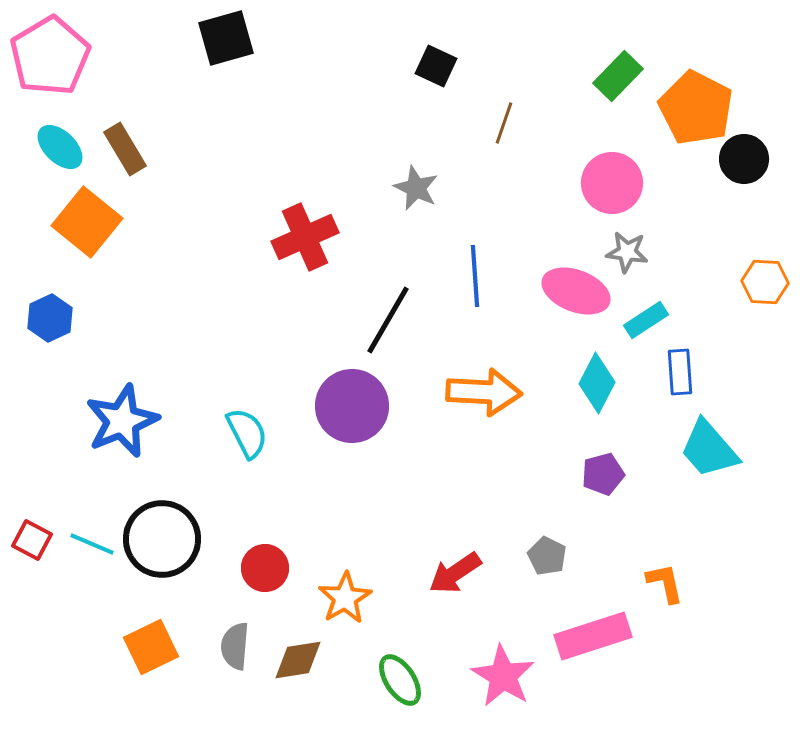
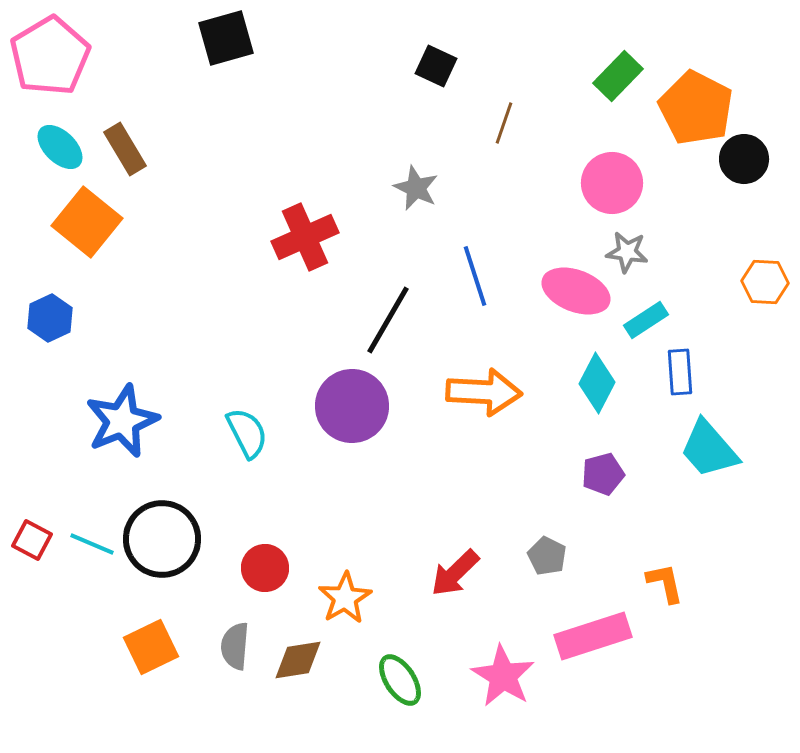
blue line at (475, 276): rotated 14 degrees counterclockwise
red arrow at (455, 573): rotated 10 degrees counterclockwise
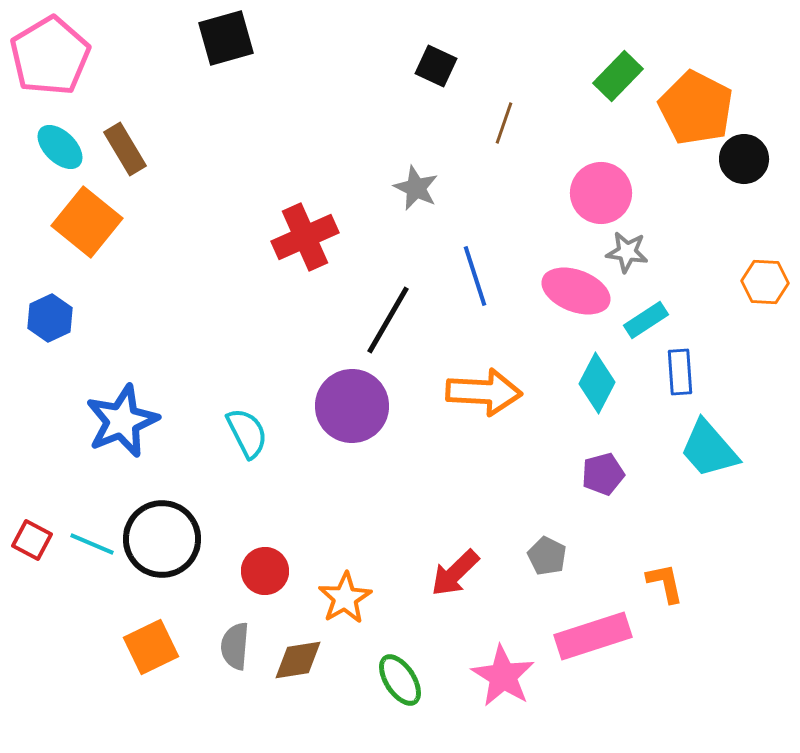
pink circle at (612, 183): moved 11 px left, 10 px down
red circle at (265, 568): moved 3 px down
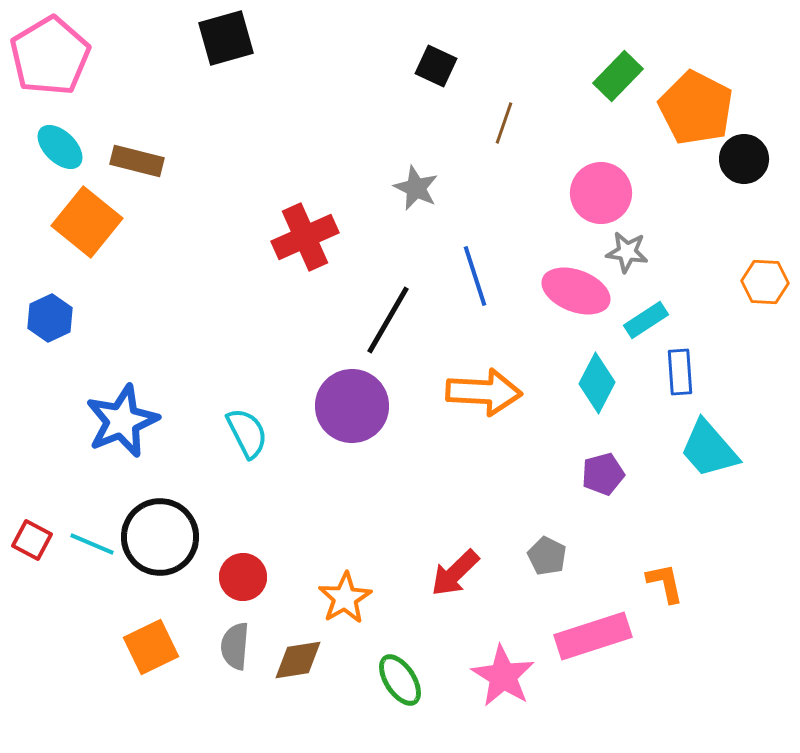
brown rectangle at (125, 149): moved 12 px right, 12 px down; rotated 45 degrees counterclockwise
black circle at (162, 539): moved 2 px left, 2 px up
red circle at (265, 571): moved 22 px left, 6 px down
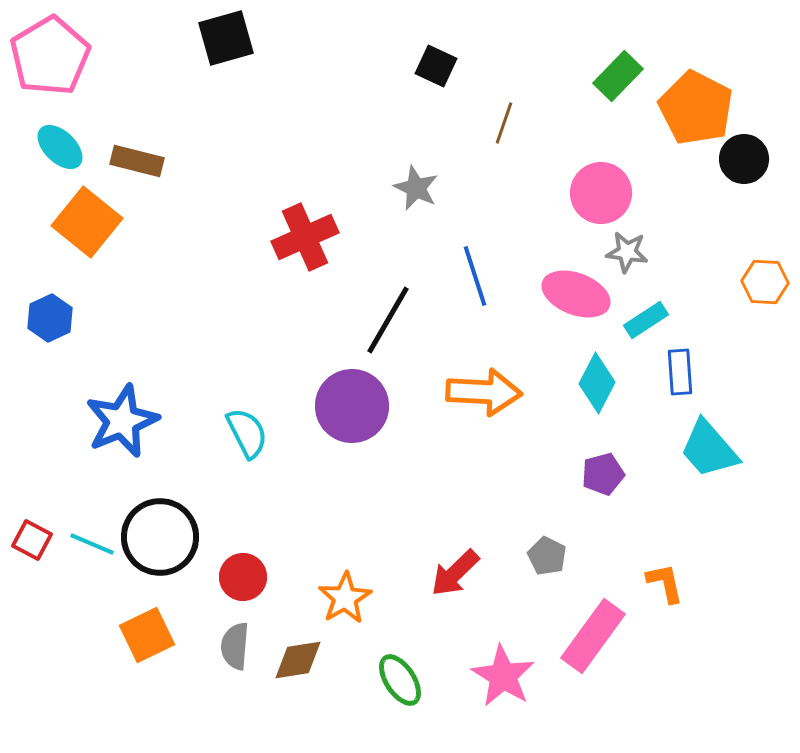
pink ellipse at (576, 291): moved 3 px down
pink rectangle at (593, 636): rotated 36 degrees counterclockwise
orange square at (151, 647): moved 4 px left, 12 px up
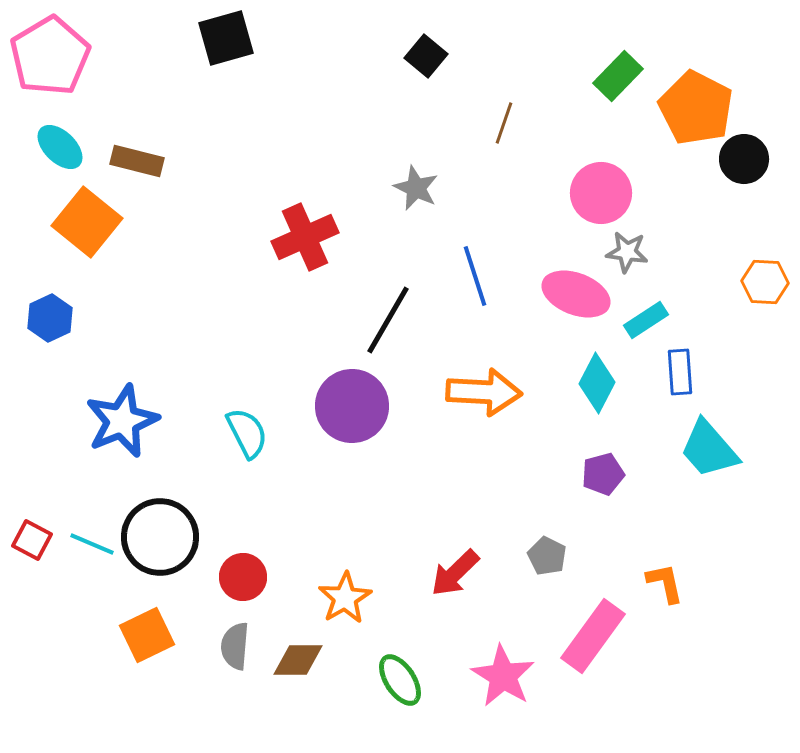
black square at (436, 66): moved 10 px left, 10 px up; rotated 15 degrees clockwise
brown diamond at (298, 660): rotated 8 degrees clockwise
